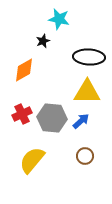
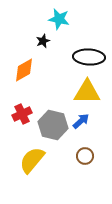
gray hexagon: moved 1 px right, 7 px down; rotated 8 degrees clockwise
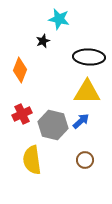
orange diamond: moved 4 px left; rotated 40 degrees counterclockwise
brown circle: moved 4 px down
yellow semicircle: rotated 48 degrees counterclockwise
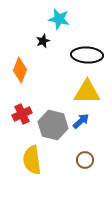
black ellipse: moved 2 px left, 2 px up
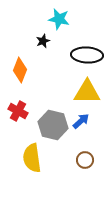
red cross: moved 4 px left, 3 px up; rotated 36 degrees counterclockwise
yellow semicircle: moved 2 px up
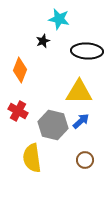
black ellipse: moved 4 px up
yellow triangle: moved 8 px left
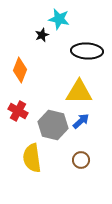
black star: moved 1 px left, 6 px up
brown circle: moved 4 px left
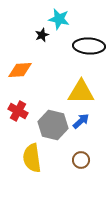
black ellipse: moved 2 px right, 5 px up
orange diamond: rotated 65 degrees clockwise
yellow triangle: moved 2 px right
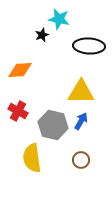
blue arrow: rotated 18 degrees counterclockwise
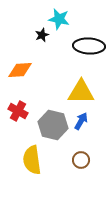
yellow semicircle: moved 2 px down
